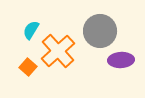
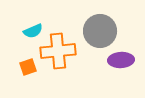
cyan semicircle: moved 2 px right, 1 px down; rotated 144 degrees counterclockwise
orange cross: rotated 36 degrees clockwise
orange square: rotated 30 degrees clockwise
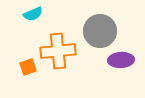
cyan semicircle: moved 17 px up
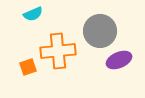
purple ellipse: moved 2 px left; rotated 20 degrees counterclockwise
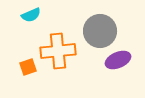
cyan semicircle: moved 2 px left, 1 px down
purple ellipse: moved 1 px left
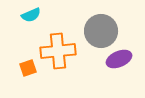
gray circle: moved 1 px right
purple ellipse: moved 1 px right, 1 px up
orange square: moved 1 px down
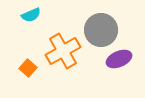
gray circle: moved 1 px up
orange cross: moved 5 px right; rotated 24 degrees counterclockwise
orange square: rotated 30 degrees counterclockwise
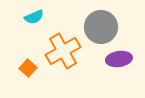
cyan semicircle: moved 3 px right, 2 px down
gray circle: moved 3 px up
purple ellipse: rotated 15 degrees clockwise
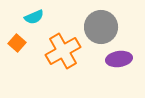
orange square: moved 11 px left, 25 px up
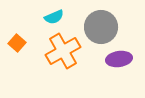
cyan semicircle: moved 20 px right
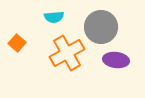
cyan semicircle: rotated 18 degrees clockwise
orange cross: moved 4 px right, 2 px down
purple ellipse: moved 3 px left, 1 px down; rotated 15 degrees clockwise
